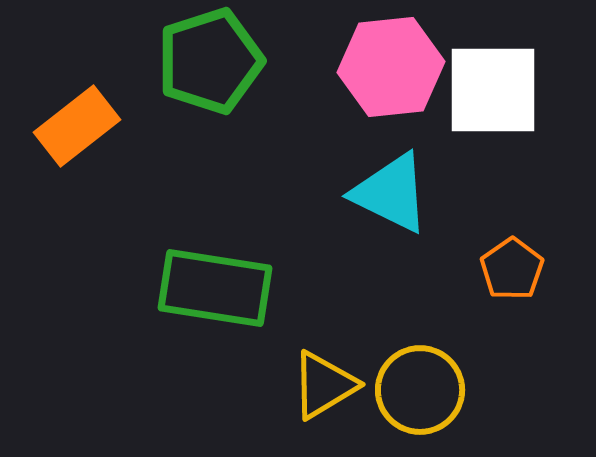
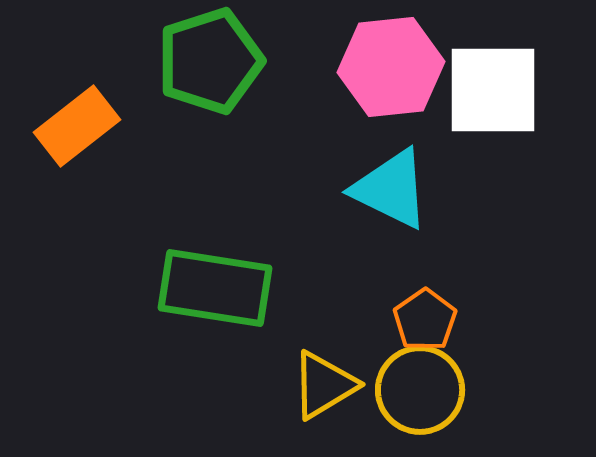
cyan triangle: moved 4 px up
orange pentagon: moved 87 px left, 51 px down
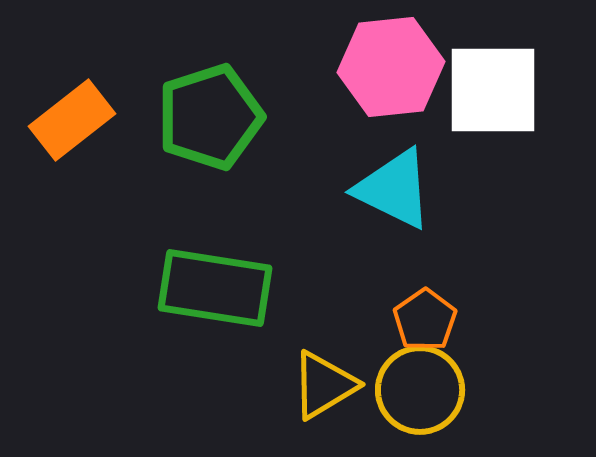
green pentagon: moved 56 px down
orange rectangle: moved 5 px left, 6 px up
cyan triangle: moved 3 px right
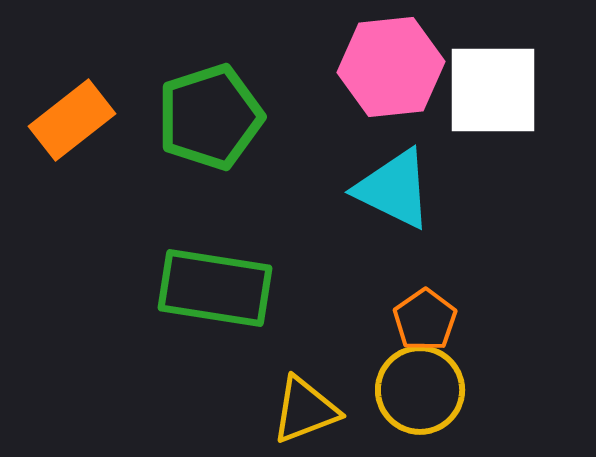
yellow triangle: moved 19 px left, 25 px down; rotated 10 degrees clockwise
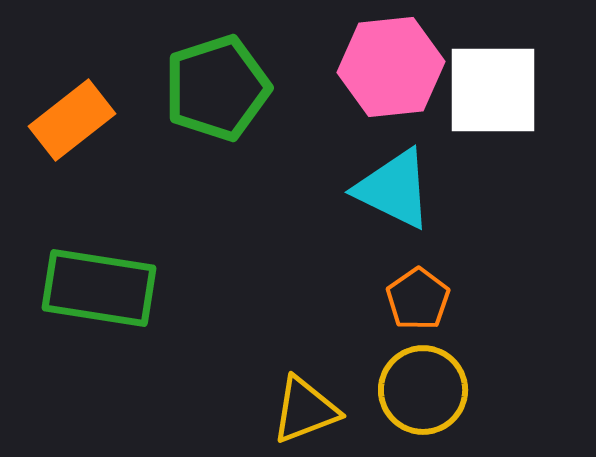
green pentagon: moved 7 px right, 29 px up
green rectangle: moved 116 px left
orange pentagon: moved 7 px left, 21 px up
yellow circle: moved 3 px right
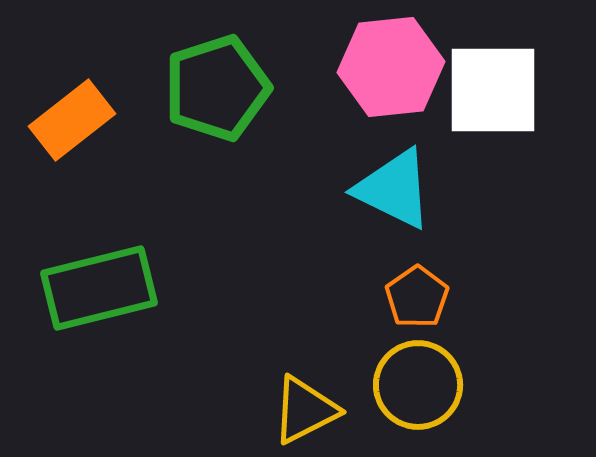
green rectangle: rotated 23 degrees counterclockwise
orange pentagon: moved 1 px left, 2 px up
yellow circle: moved 5 px left, 5 px up
yellow triangle: rotated 6 degrees counterclockwise
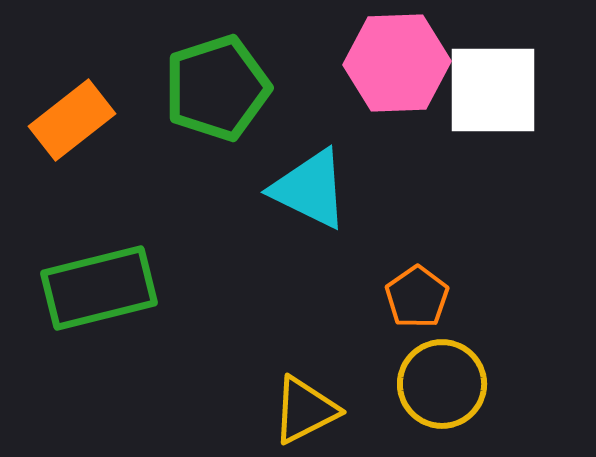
pink hexagon: moved 6 px right, 4 px up; rotated 4 degrees clockwise
cyan triangle: moved 84 px left
yellow circle: moved 24 px right, 1 px up
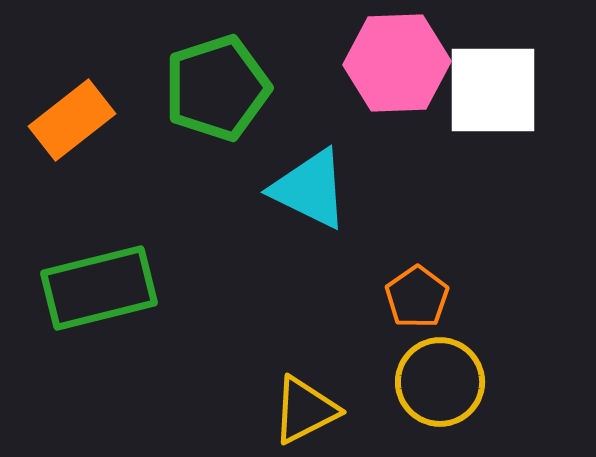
yellow circle: moved 2 px left, 2 px up
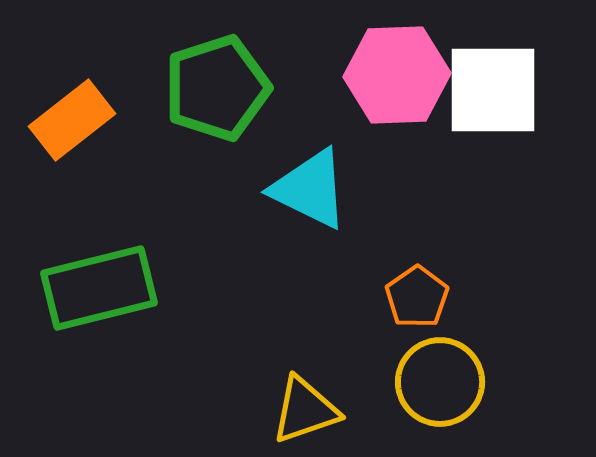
pink hexagon: moved 12 px down
yellow triangle: rotated 8 degrees clockwise
